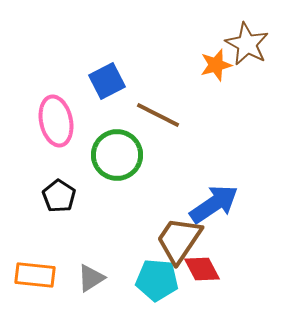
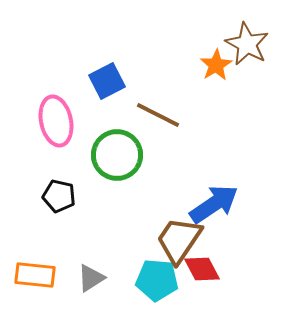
orange star: rotated 16 degrees counterclockwise
black pentagon: rotated 20 degrees counterclockwise
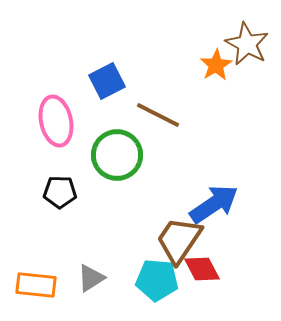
black pentagon: moved 1 px right, 4 px up; rotated 12 degrees counterclockwise
orange rectangle: moved 1 px right, 10 px down
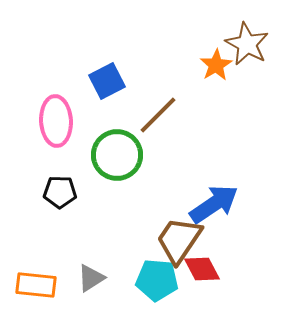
brown line: rotated 72 degrees counterclockwise
pink ellipse: rotated 9 degrees clockwise
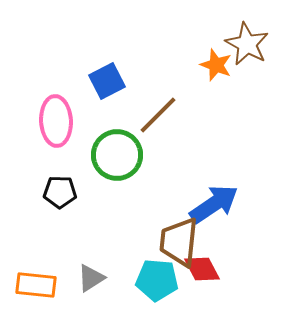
orange star: rotated 20 degrees counterclockwise
brown trapezoid: moved 2 px down; rotated 28 degrees counterclockwise
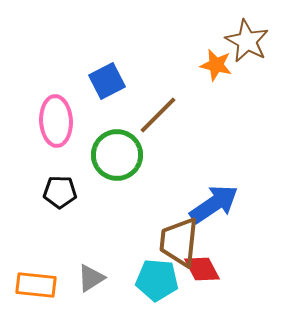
brown star: moved 3 px up
orange star: rotated 8 degrees counterclockwise
